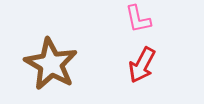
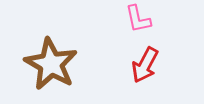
red arrow: moved 3 px right
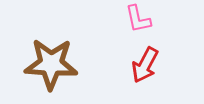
brown star: rotated 26 degrees counterclockwise
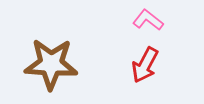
pink L-shape: moved 10 px right, 1 px down; rotated 140 degrees clockwise
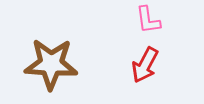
pink L-shape: rotated 136 degrees counterclockwise
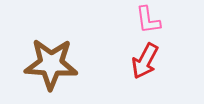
red arrow: moved 4 px up
